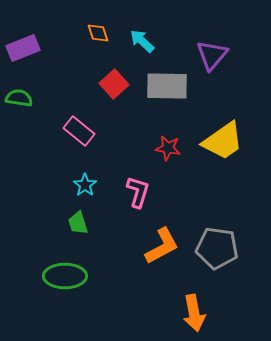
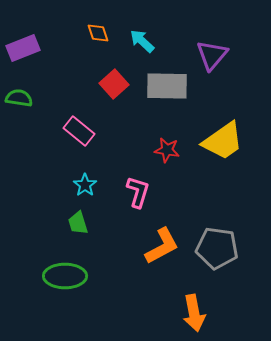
red star: moved 1 px left, 2 px down
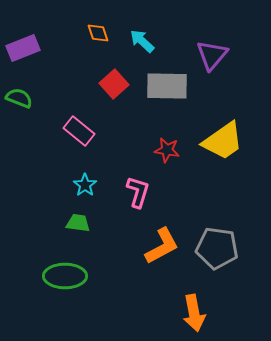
green semicircle: rotated 12 degrees clockwise
green trapezoid: rotated 115 degrees clockwise
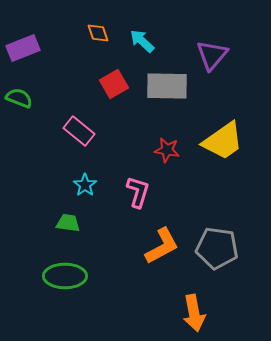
red square: rotated 12 degrees clockwise
green trapezoid: moved 10 px left
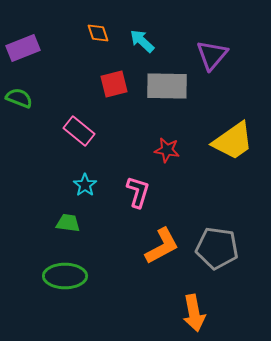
red square: rotated 16 degrees clockwise
yellow trapezoid: moved 10 px right
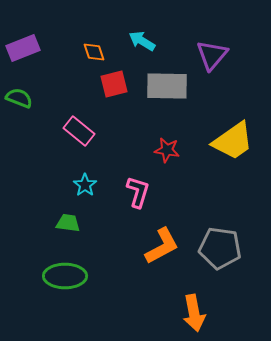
orange diamond: moved 4 px left, 19 px down
cyan arrow: rotated 12 degrees counterclockwise
gray pentagon: moved 3 px right
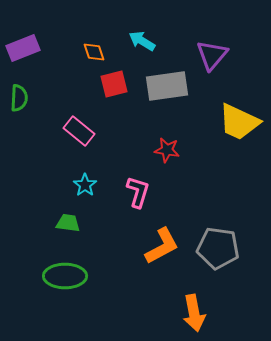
gray rectangle: rotated 9 degrees counterclockwise
green semicircle: rotated 72 degrees clockwise
yellow trapezoid: moved 6 px right, 19 px up; rotated 60 degrees clockwise
gray pentagon: moved 2 px left
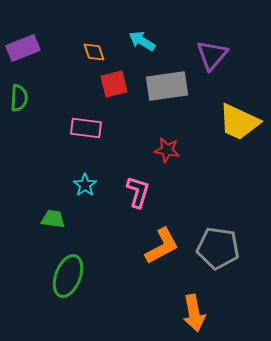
pink rectangle: moved 7 px right, 3 px up; rotated 32 degrees counterclockwise
green trapezoid: moved 15 px left, 4 px up
green ellipse: moved 3 px right; rotated 69 degrees counterclockwise
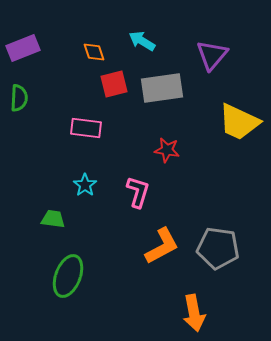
gray rectangle: moved 5 px left, 2 px down
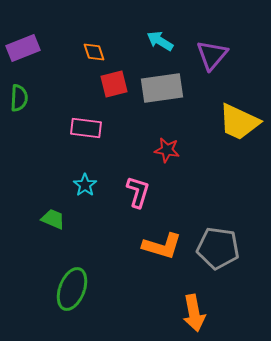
cyan arrow: moved 18 px right
green trapezoid: rotated 15 degrees clockwise
orange L-shape: rotated 45 degrees clockwise
green ellipse: moved 4 px right, 13 px down
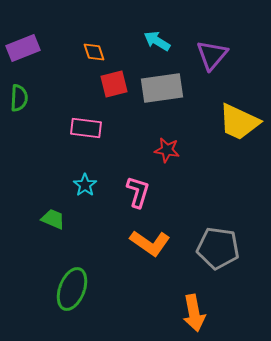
cyan arrow: moved 3 px left
orange L-shape: moved 12 px left, 3 px up; rotated 18 degrees clockwise
